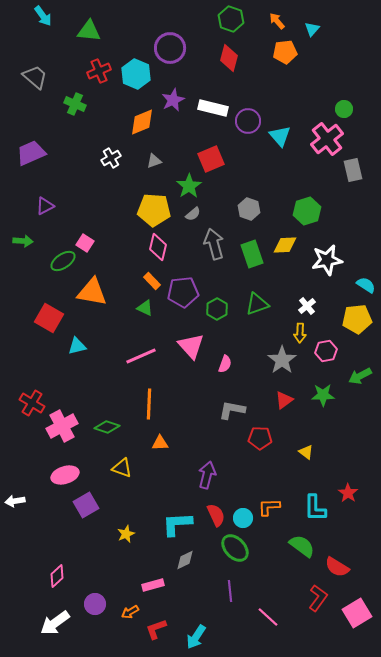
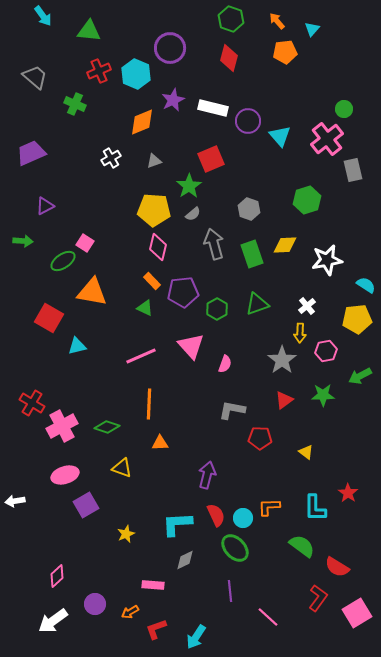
green hexagon at (307, 211): moved 11 px up
pink rectangle at (153, 585): rotated 20 degrees clockwise
white arrow at (55, 623): moved 2 px left, 2 px up
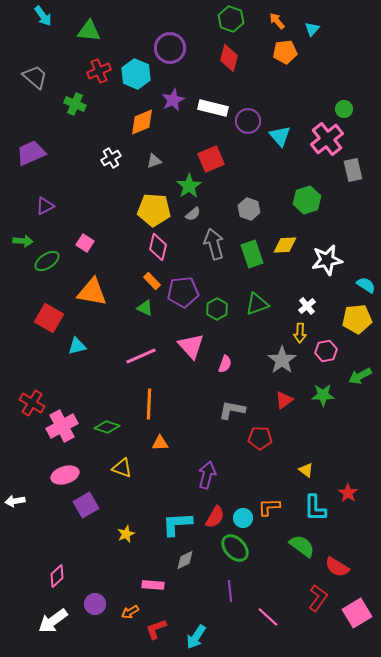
green ellipse at (63, 261): moved 16 px left
yellow triangle at (306, 452): moved 18 px down
red semicircle at (216, 515): moved 1 px left, 2 px down; rotated 55 degrees clockwise
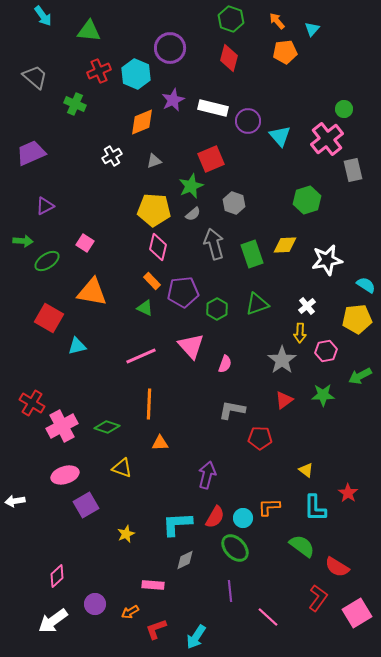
white cross at (111, 158): moved 1 px right, 2 px up
green star at (189, 186): moved 2 px right; rotated 10 degrees clockwise
gray hexagon at (249, 209): moved 15 px left, 6 px up
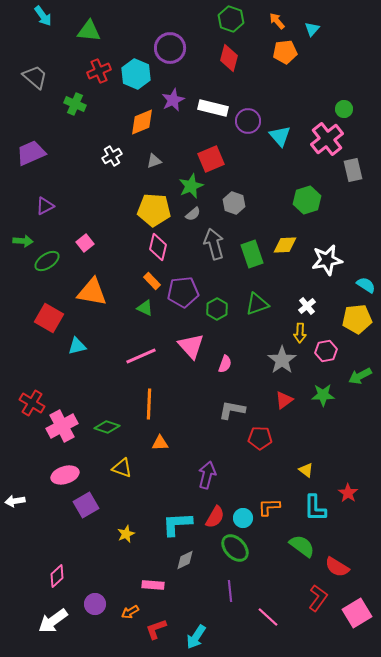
pink square at (85, 243): rotated 18 degrees clockwise
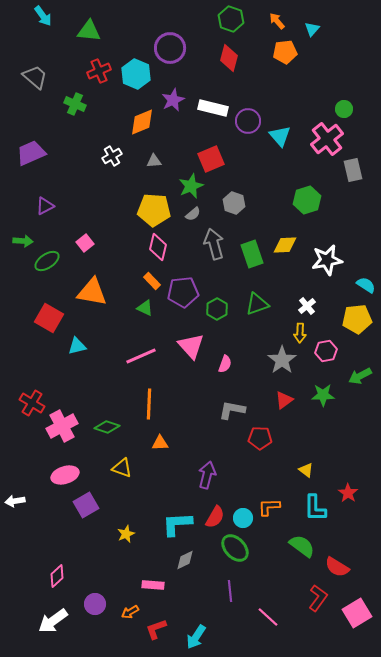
gray triangle at (154, 161): rotated 14 degrees clockwise
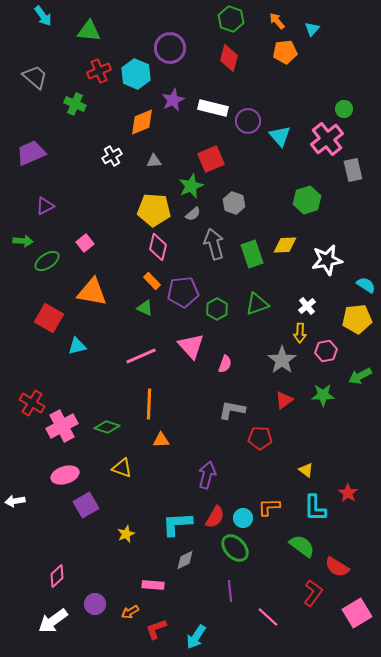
orange triangle at (160, 443): moved 1 px right, 3 px up
red L-shape at (318, 598): moved 5 px left, 5 px up
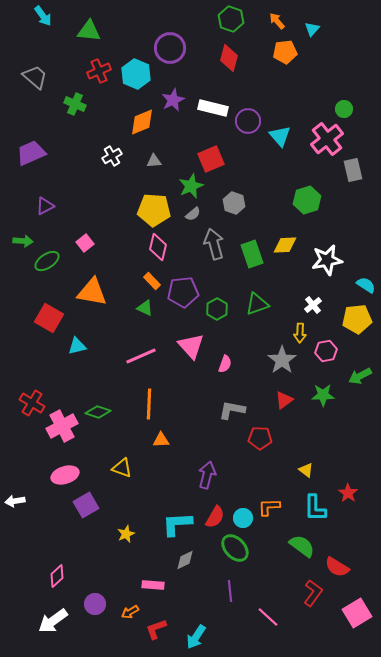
white cross at (307, 306): moved 6 px right, 1 px up
green diamond at (107, 427): moved 9 px left, 15 px up
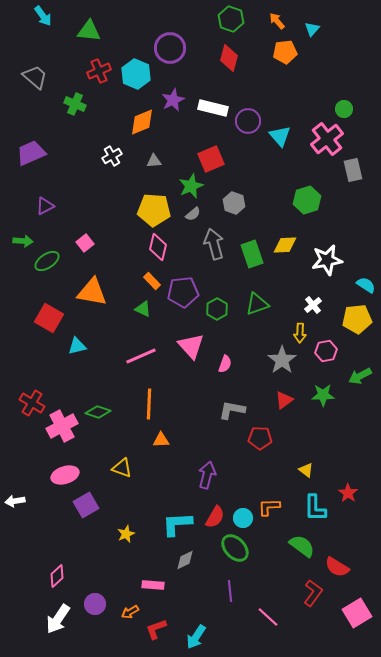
green triangle at (145, 308): moved 2 px left, 1 px down
white arrow at (53, 621): moved 5 px right, 2 px up; rotated 20 degrees counterclockwise
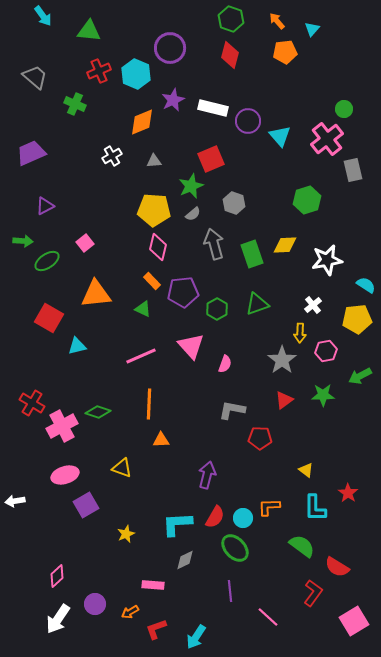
red diamond at (229, 58): moved 1 px right, 3 px up
orange triangle at (92, 292): moved 4 px right, 2 px down; rotated 16 degrees counterclockwise
pink square at (357, 613): moved 3 px left, 8 px down
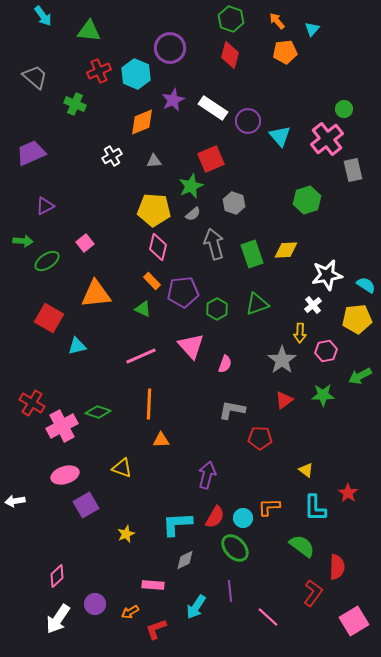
white rectangle at (213, 108): rotated 20 degrees clockwise
yellow diamond at (285, 245): moved 1 px right, 5 px down
white star at (327, 260): moved 15 px down
red semicircle at (337, 567): rotated 120 degrees counterclockwise
cyan arrow at (196, 637): moved 30 px up
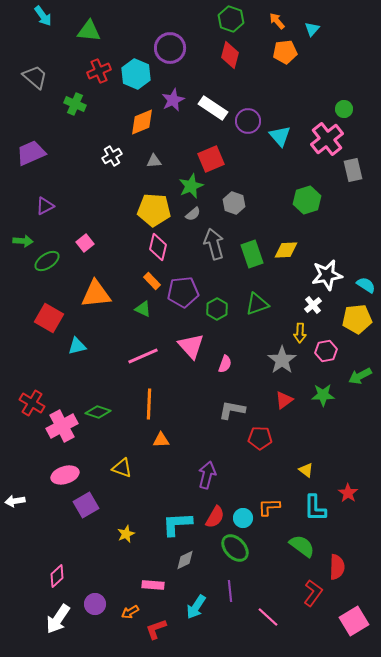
pink line at (141, 356): moved 2 px right
